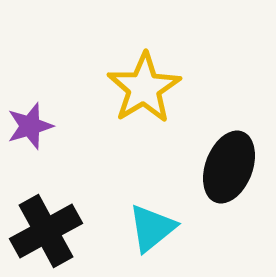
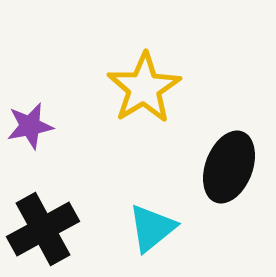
purple star: rotated 6 degrees clockwise
black cross: moved 3 px left, 2 px up
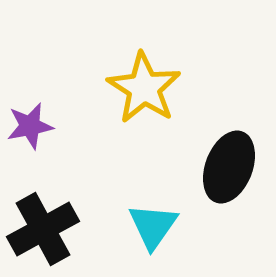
yellow star: rotated 8 degrees counterclockwise
cyan triangle: moved 1 px right, 2 px up; rotated 16 degrees counterclockwise
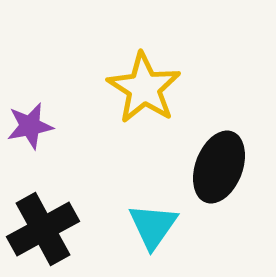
black ellipse: moved 10 px left
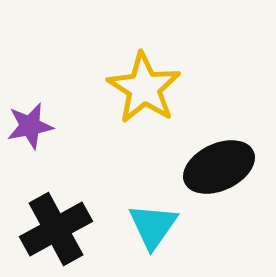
black ellipse: rotated 44 degrees clockwise
black cross: moved 13 px right
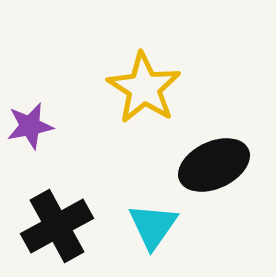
black ellipse: moved 5 px left, 2 px up
black cross: moved 1 px right, 3 px up
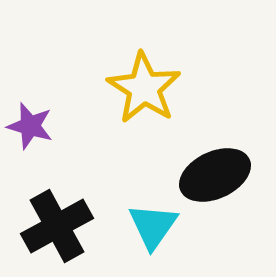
purple star: rotated 27 degrees clockwise
black ellipse: moved 1 px right, 10 px down
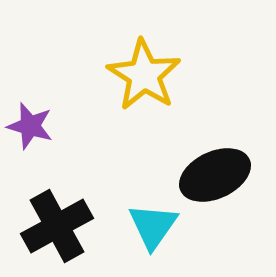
yellow star: moved 13 px up
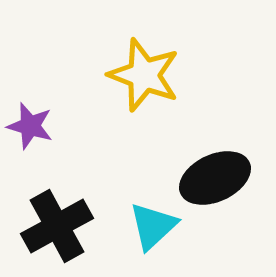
yellow star: rotated 12 degrees counterclockwise
black ellipse: moved 3 px down
cyan triangle: rotated 12 degrees clockwise
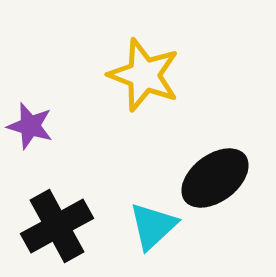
black ellipse: rotated 12 degrees counterclockwise
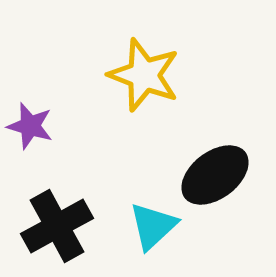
black ellipse: moved 3 px up
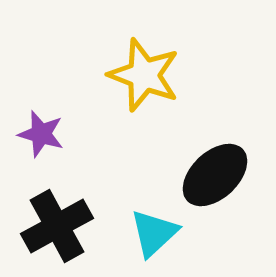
purple star: moved 11 px right, 8 px down
black ellipse: rotated 6 degrees counterclockwise
cyan triangle: moved 1 px right, 7 px down
